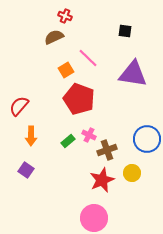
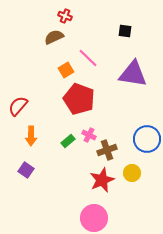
red semicircle: moved 1 px left
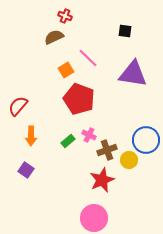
blue circle: moved 1 px left, 1 px down
yellow circle: moved 3 px left, 13 px up
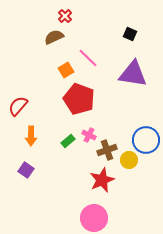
red cross: rotated 24 degrees clockwise
black square: moved 5 px right, 3 px down; rotated 16 degrees clockwise
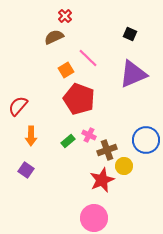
purple triangle: rotated 32 degrees counterclockwise
yellow circle: moved 5 px left, 6 px down
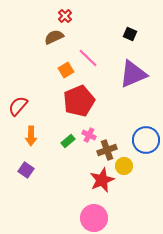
red pentagon: moved 2 px down; rotated 28 degrees clockwise
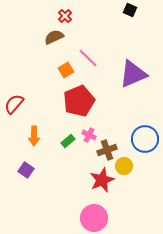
black square: moved 24 px up
red semicircle: moved 4 px left, 2 px up
orange arrow: moved 3 px right
blue circle: moved 1 px left, 1 px up
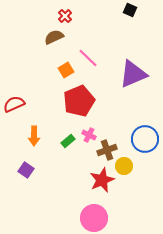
red semicircle: rotated 25 degrees clockwise
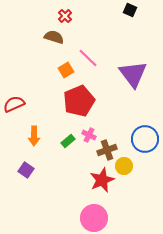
brown semicircle: rotated 42 degrees clockwise
purple triangle: rotated 44 degrees counterclockwise
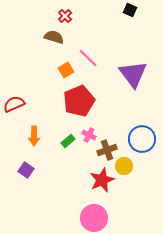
blue circle: moved 3 px left
